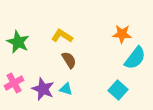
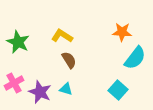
orange star: moved 2 px up
purple star: moved 3 px left, 3 px down
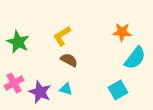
yellow L-shape: rotated 65 degrees counterclockwise
brown semicircle: rotated 30 degrees counterclockwise
cyan square: rotated 18 degrees clockwise
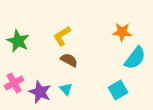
green star: moved 1 px up
cyan triangle: rotated 32 degrees clockwise
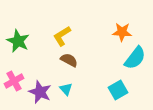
pink cross: moved 2 px up
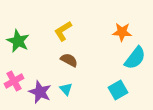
yellow L-shape: moved 1 px right, 5 px up
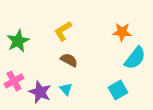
green star: rotated 20 degrees clockwise
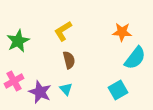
brown semicircle: rotated 48 degrees clockwise
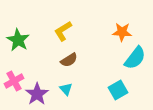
green star: moved 1 px up; rotated 15 degrees counterclockwise
brown semicircle: rotated 72 degrees clockwise
purple star: moved 3 px left, 2 px down; rotated 15 degrees clockwise
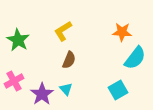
brown semicircle: rotated 36 degrees counterclockwise
purple star: moved 5 px right
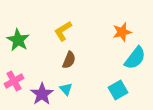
orange star: rotated 18 degrees counterclockwise
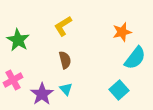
yellow L-shape: moved 5 px up
brown semicircle: moved 4 px left; rotated 36 degrees counterclockwise
pink cross: moved 1 px left, 1 px up
cyan square: moved 1 px right; rotated 12 degrees counterclockwise
